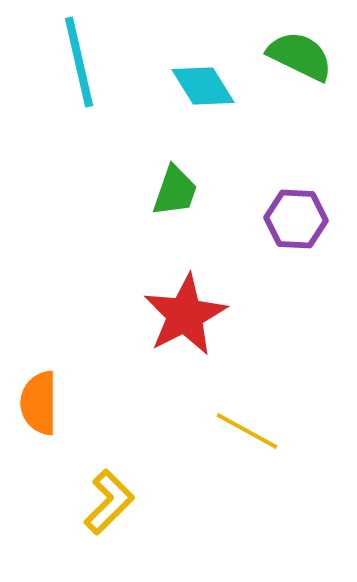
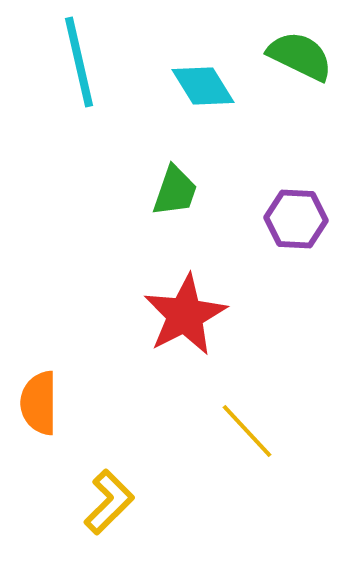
yellow line: rotated 18 degrees clockwise
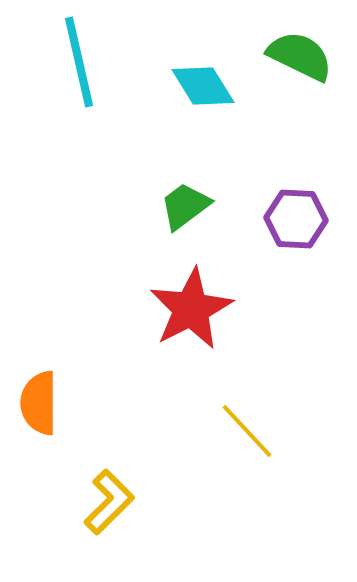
green trapezoid: moved 10 px right, 15 px down; rotated 146 degrees counterclockwise
red star: moved 6 px right, 6 px up
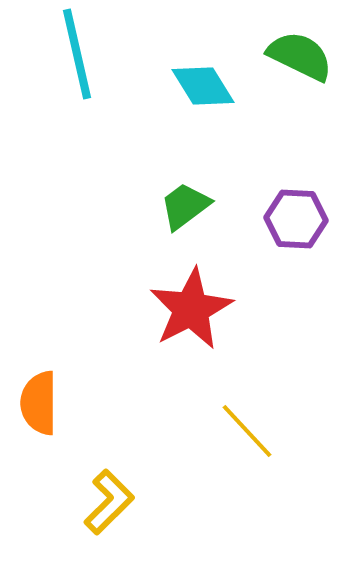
cyan line: moved 2 px left, 8 px up
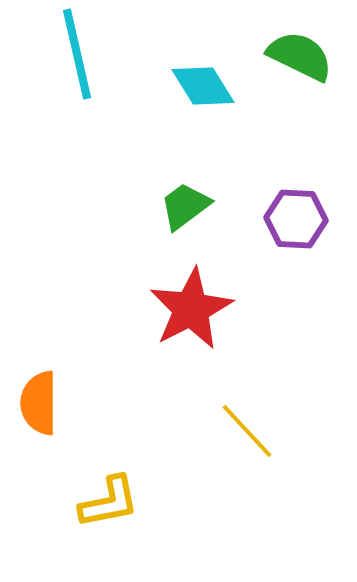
yellow L-shape: rotated 34 degrees clockwise
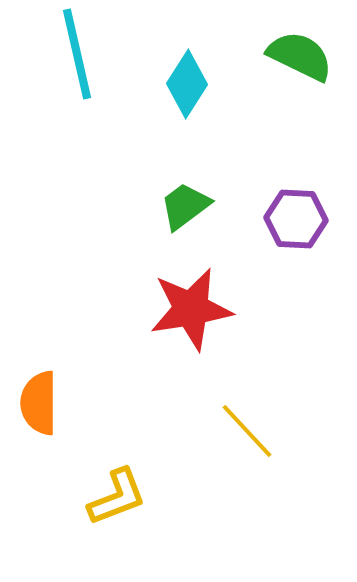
cyan diamond: moved 16 px left, 2 px up; rotated 64 degrees clockwise
red star: rotated 18 degrees clockwise
yellow L-shape: moved 8 px right, 5 px up; rotated 10 degrees counterclockwise
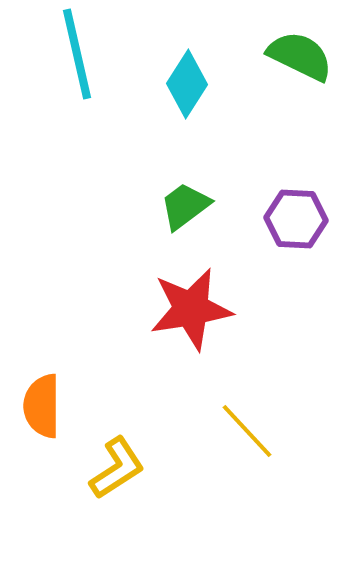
orange semicircle: moved 3 px right, 3 px down
yellow L-shape: moved 29 px up; rotated 12 degrees counterclockwise
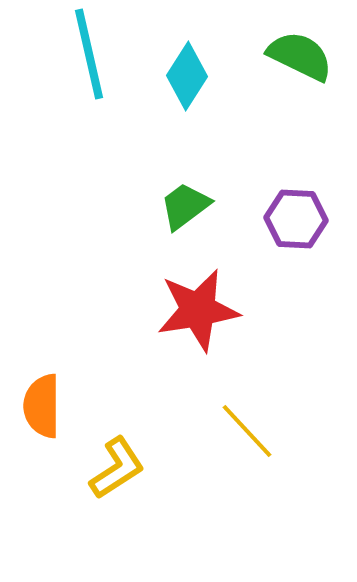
cyan line: moved 12 px right
cyan diamond: moved 8 px up
red star: moved 7 px right, 1 px down
